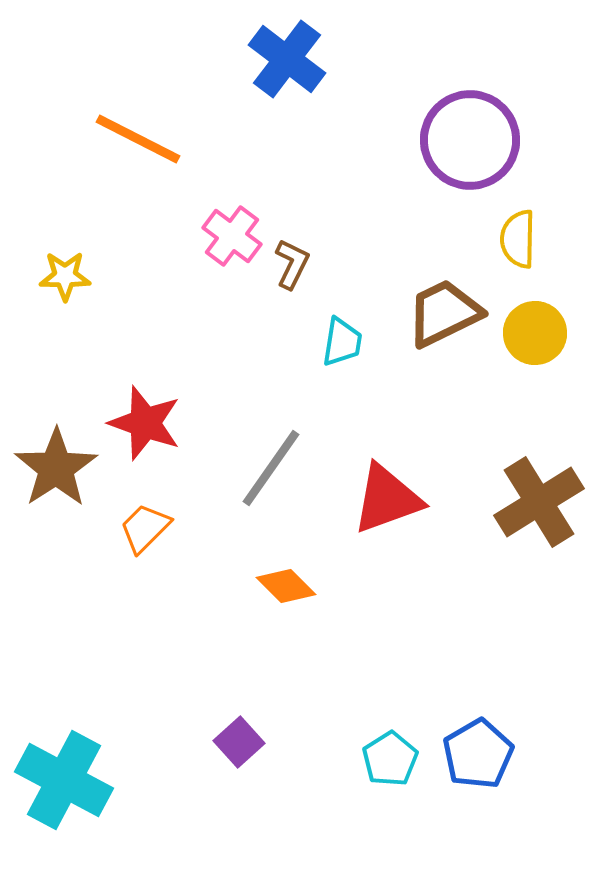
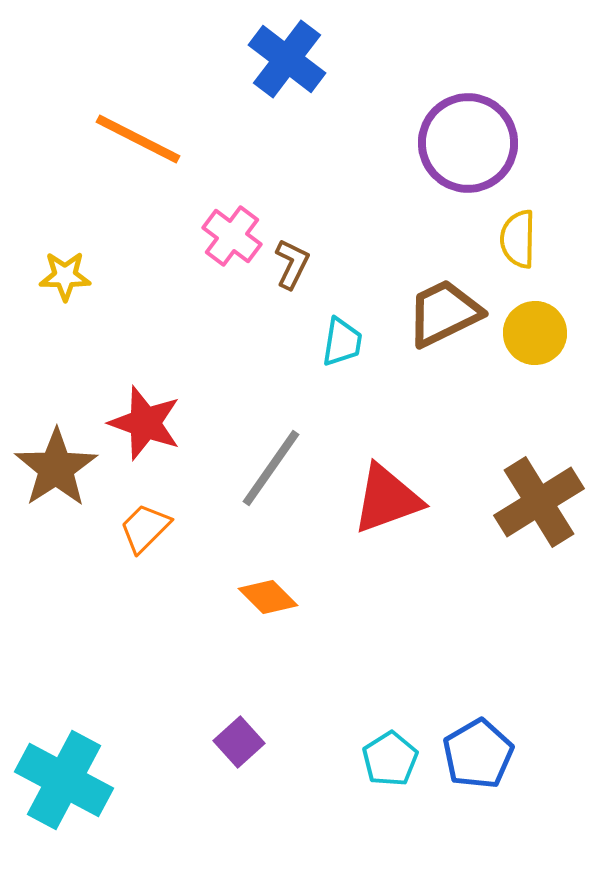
purple circle: moved 2 px left, 3 px down
orange diamond: moved 18 px left, 11 px down
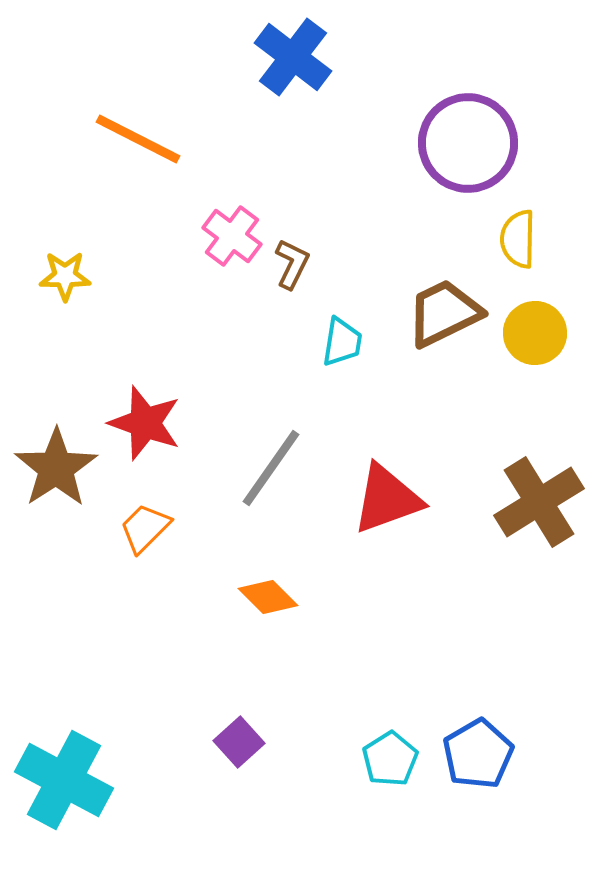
blue cross: moved 6 px right, 2 px up
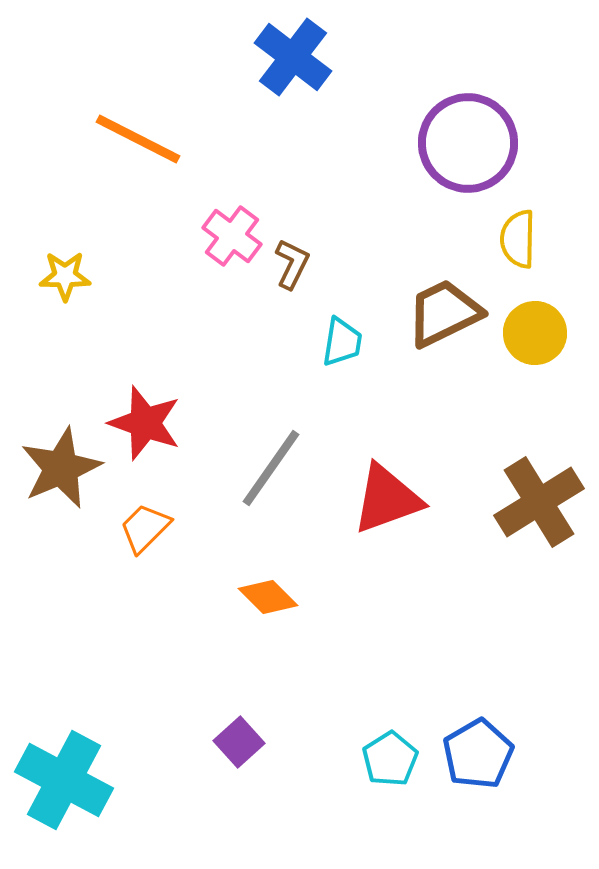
brown star: moved 5 px right; rotated 10 degrees clockwise
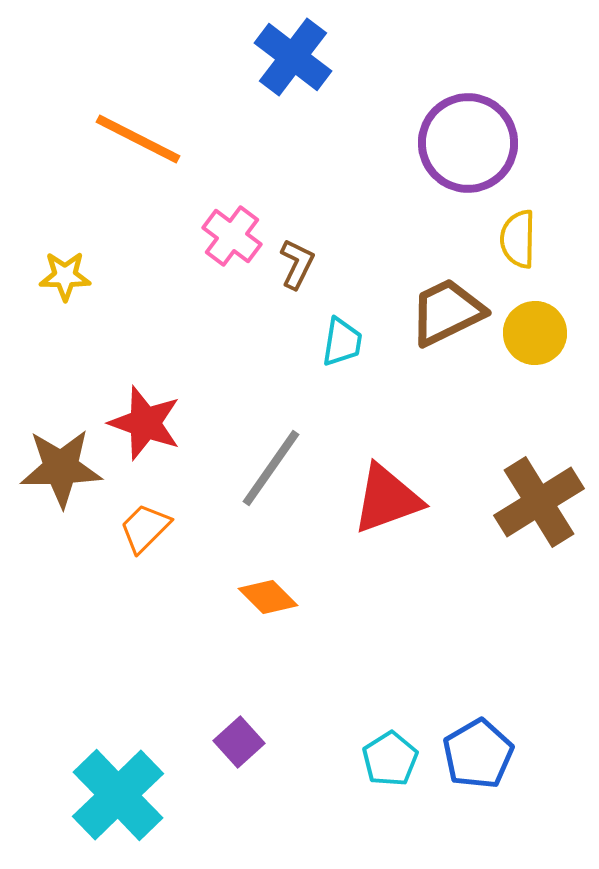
brown L-shape: moved 5 px right
brown trapezoid: moved 3 px right, 1 px up
brown star: rotated 22 degrees clockwise
cyan cross: moved 54 px right, 15 px down; rotated 18 degrees clockwise
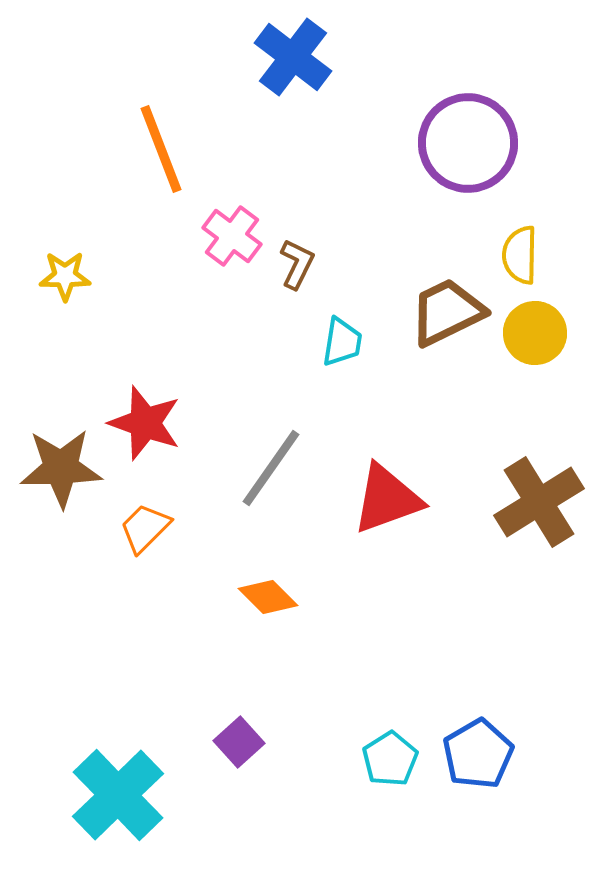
orange line: moved 23 px right, 10 px down; rotated 42 degrees clockwise
yellow semicircle: moved 2 px right, 16 px down
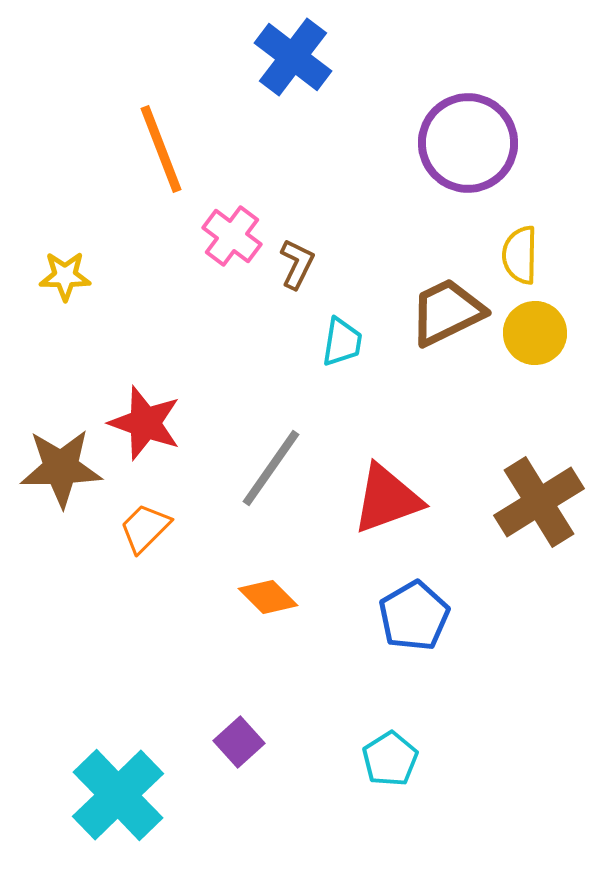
blue pentagon: moved 64 px left, 138 px up
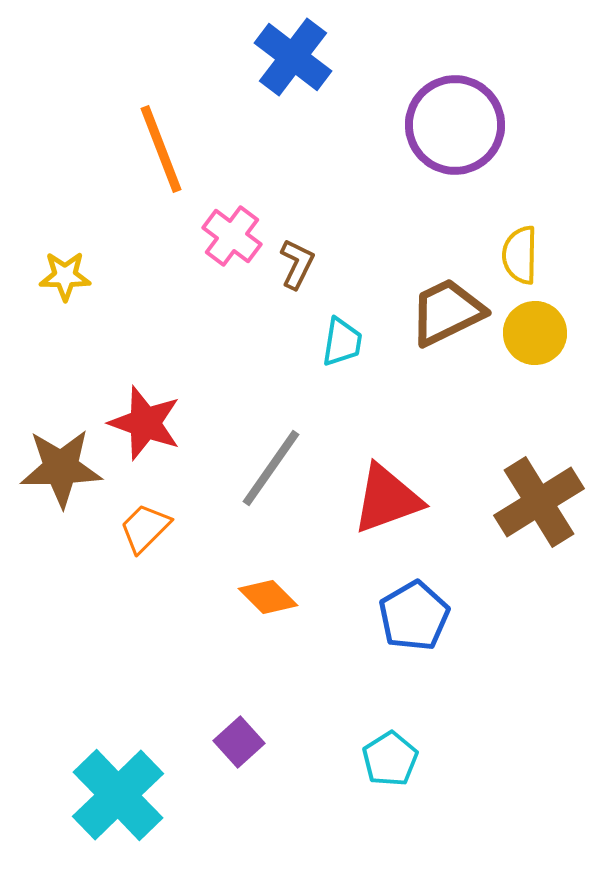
purple circle: moved 13 px left, 18 px up
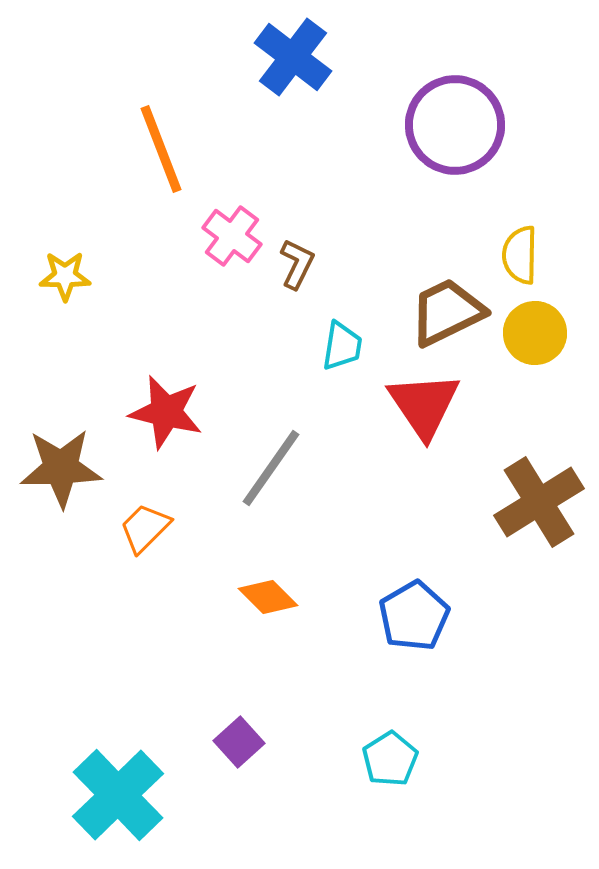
cyan trapezoid: moved 4 px down
red star: moved 21 px right, 11 px up; rotated 6 degrees counterclockwise
red triangle: moved 37 px right, 94 px up; rotated 44 degrees counterclockwise
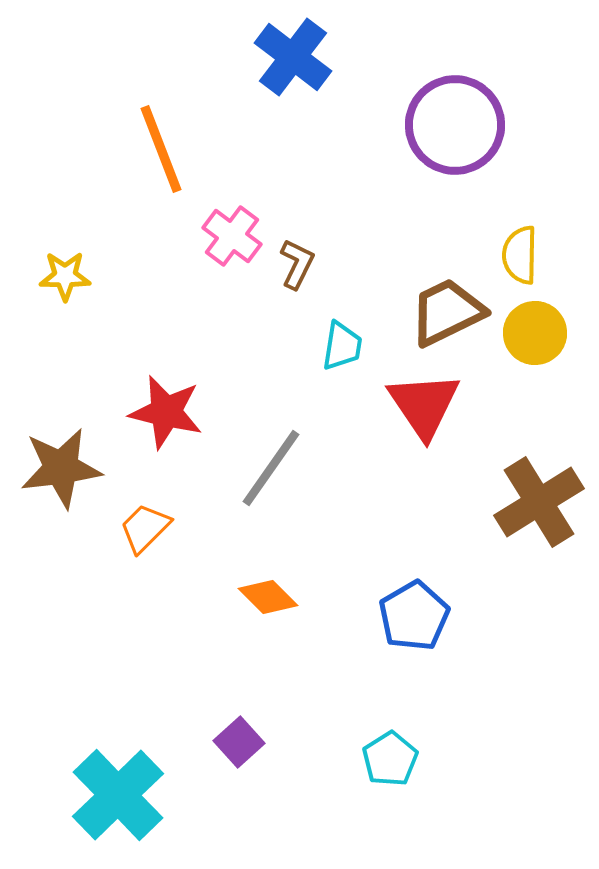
brown star: rotated 6 degrees counterclockwise
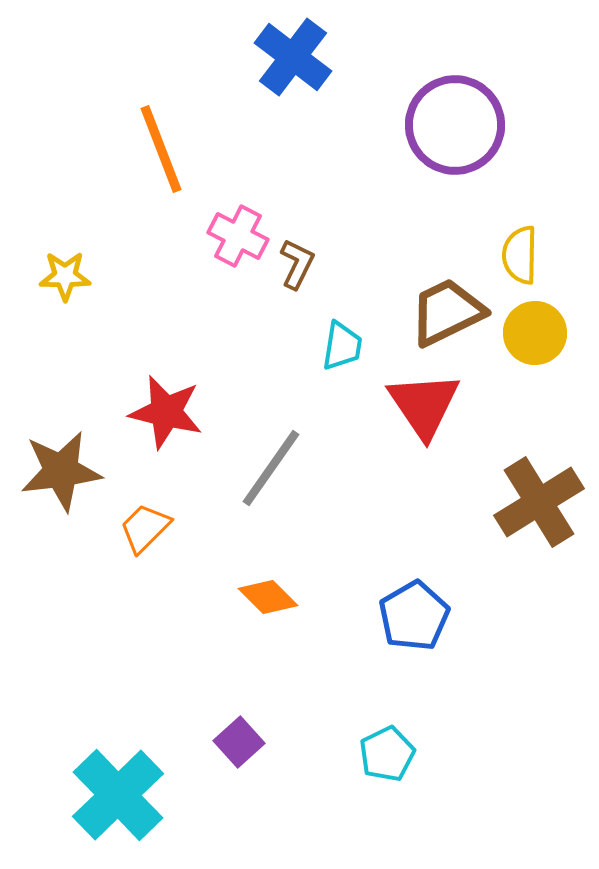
pink cross: moved 6 px right; rotated 10 degrees counterclockwise
brown star: moved 3 px down
cyan pentagon: moved 3 px left, 5 px up; rotated 6 degrees clockwise
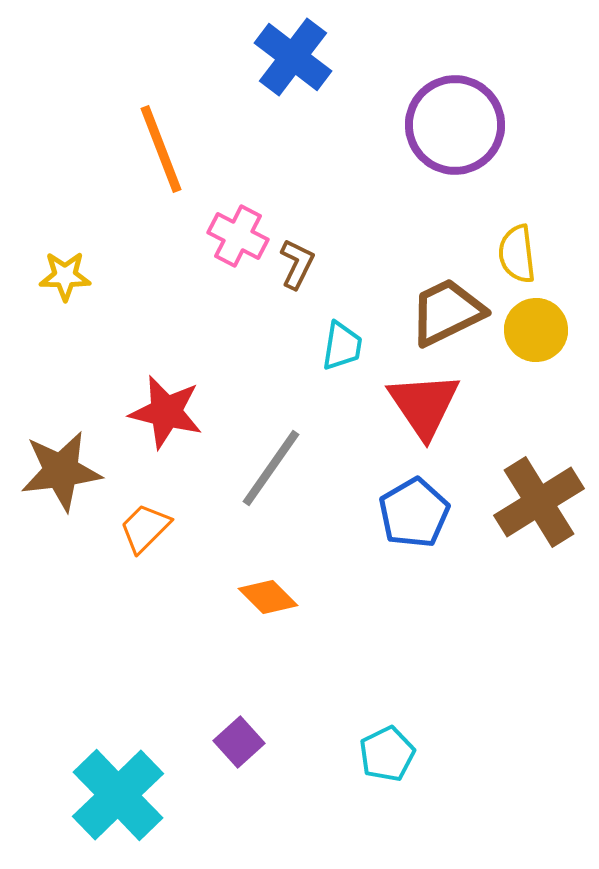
yellow semicircle: moved 3 px left, 1 px up; rotated 8 degrees counterclockwise
yellow circle: moved 1 px right, 3 px up
blue pentagon: moved 103 px up
